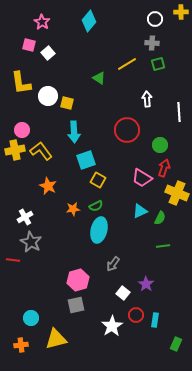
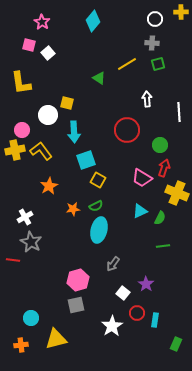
cyan diamond at (89, 21): moved 4 px right
white circle at (48, 96): moved 19 px down
orange star at (48, 186): moved 1 px right; rotated 18 degrees clockwise
red circle at (136, 315): moved 1 px right, 2 px up
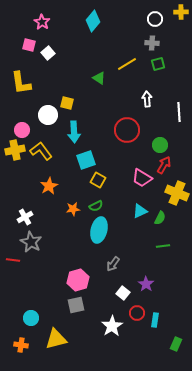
red arrow at (164, 168): moved 3 px up; rotated 12 degrees clockwise
orange cross at (21, 345): rotated 16 degrees clockwise
